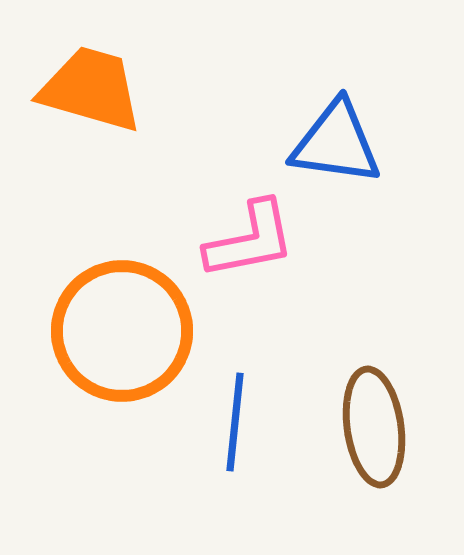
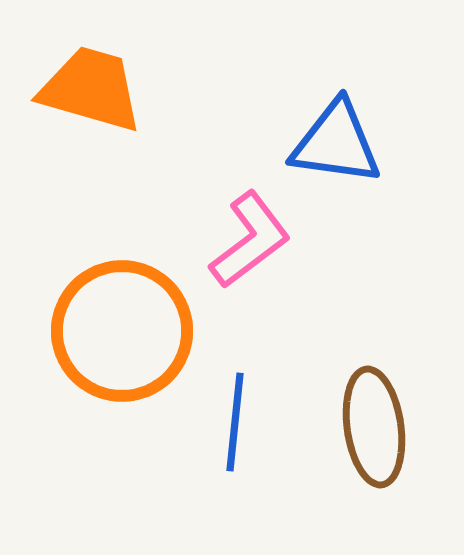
pink L-shape: rotated 26 degrees counterclockwise
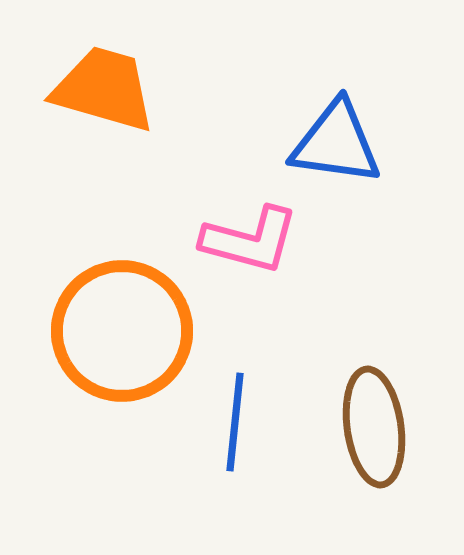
orange trapezoid: moved 13 px right
pink L-shape: rotated 52 degrees clockwise
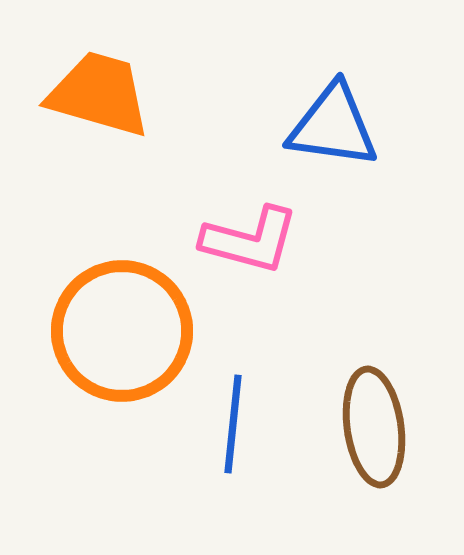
orange trapezoid: moved 5 px left, 5 px down
blue triangle: moved 3 px left, 17 px up
blue line: moved 2 px left, 2 px down
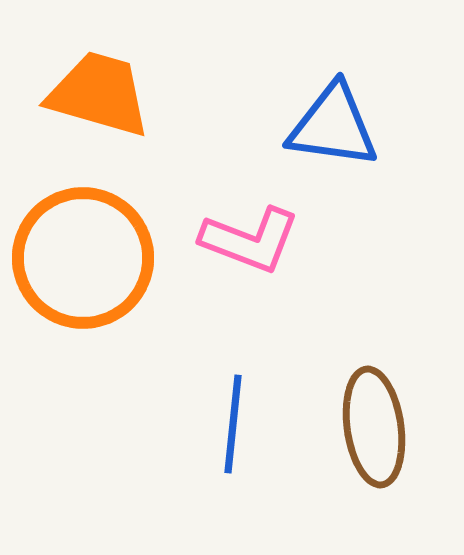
pink L-shape: rotated 6 degrees clockwise
orange circle: moved 39 px left, 73 px up
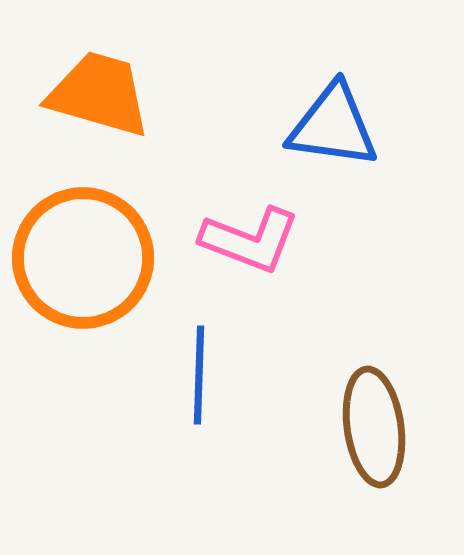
blue line: moved 34 px left, 49 px up; rotated 4 degrees counterclockwise
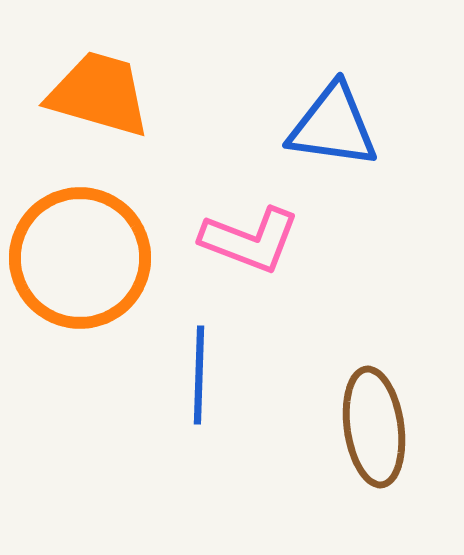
orange circle: moved 3 px left
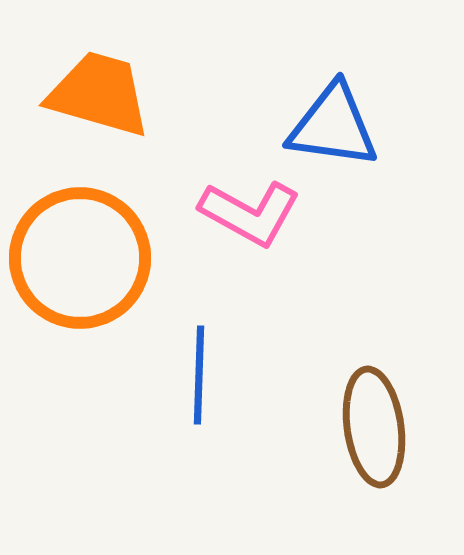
pink L-shape: moved 27 px up; rotated 8 degrees clockwise
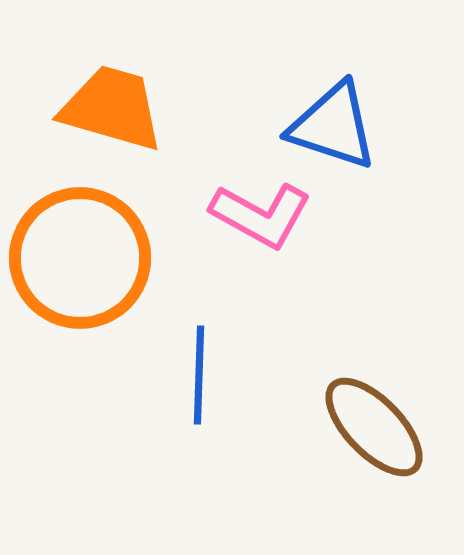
orange trapezoid: moved 13 px right, 14 px down
blue triangle: rotated 10 degrees clockwise
pink L-shape: moved 11 px right, 2 px down
brown ellipse: rotated 36 degrees counterclockwise
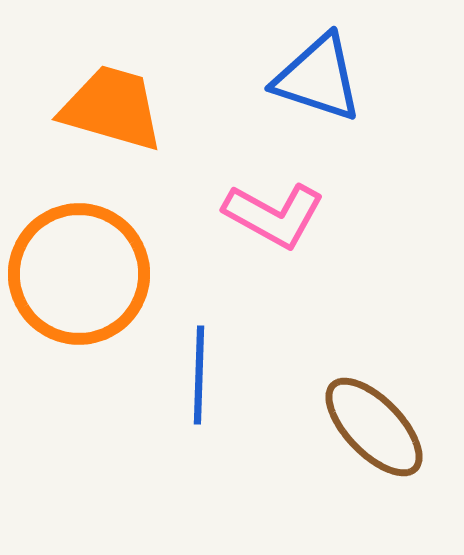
blue triangle: moved 15 px left, 48 px up
pink L-shape: moved 13 px right
orange circle: moved 1 px left, 16 px down
